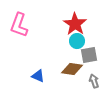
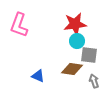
red star: rotated 30 degrees clockwise
gray square: rotated 18 degrees clockwise
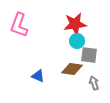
gray arrow: moved 2 px down
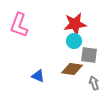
cyan circle: moved 3 px left
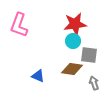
cyan circle: moved 1 px left
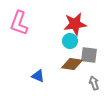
pink L-shape: moved 2 px up
cyan circle: moved 3 px left
brown diamond: moved 5 px up
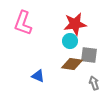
pink L-shape: moved 4 px right
